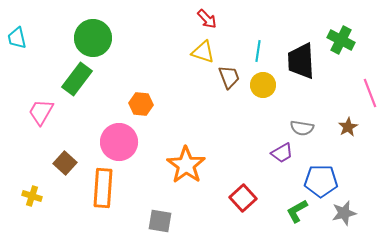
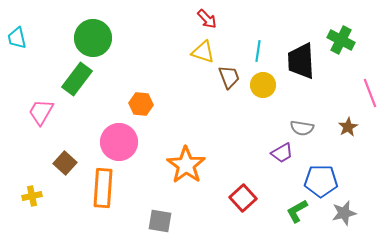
yellow cross: rotated 30 degrees counterclockwise
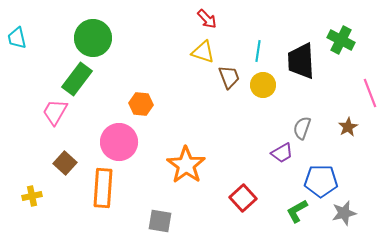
pink trapezoid: moved 14 px right
gray semicircle: rotated 100 degrees clockwise
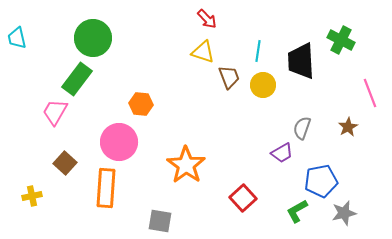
blue pentagon: rotated 12 degrees counterclockwise
orange rectangle: moved 3 px right
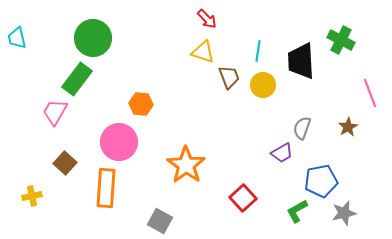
gray square: rotated 20 degrees clockwise
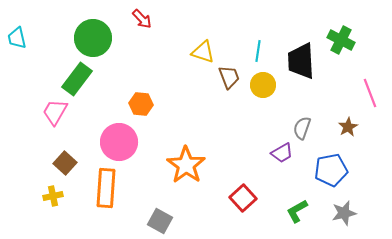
red arrow: moved 65 px left
blue pentagon: moved 10 px right, 11 px up
yellow cross: moved 21 px right
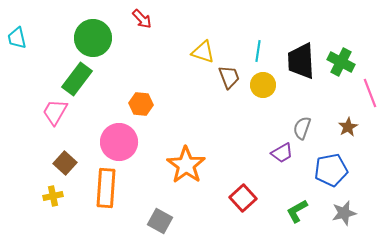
green cross: moved 22 px down
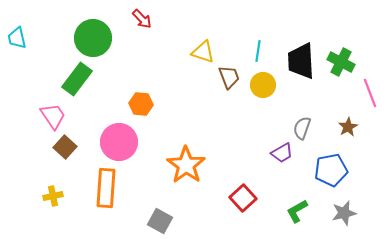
pink trapezoid: moved 2 px left, 4 px down; rotated 116 degrees clockwise
brown square: moved 16 px up
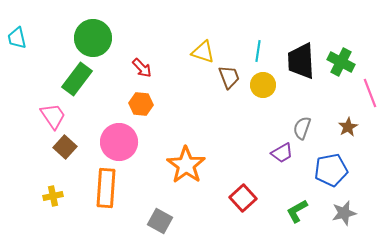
red arrow: moved 49 px down
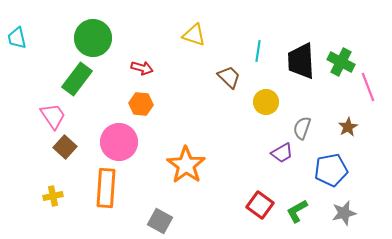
yellow triangle: moved 9 px left, 17 px up
red arrow: rotated 30 degrees counterclockwise
brown trapezoid: rotated 25 degrees counterclockwise
yellow circle: moved 3 px right, 17 px down
pink line: moved 2 px left, 6 px up
red square: moved 17 px right, 7 px down; rotated 12 degrees counterclockwise
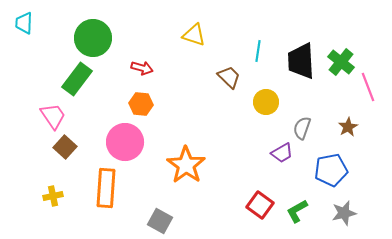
cyan trapezoid: moved 7 px right, 15 px up; rotated 15 degrees clockwise
green cross: rotated 12 degrees clockwise
pink circle: moved 6 px right
